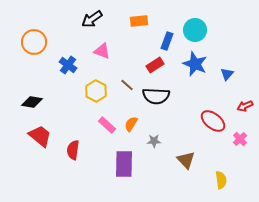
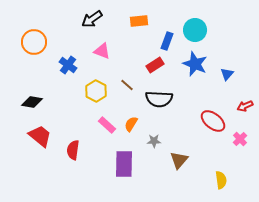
black semicircle: moved 3 px right, 3 px down
brown triangle: moved 7 px left; rotated 24 degrees clockwise
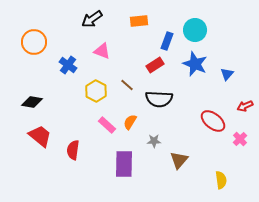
orange semicircle: moved 1 px left, 2 px up
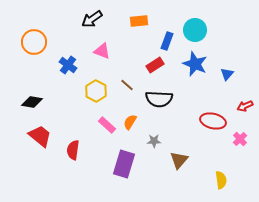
red ellipse: rotated 25 degrees counterclockwise
purple rectangle: rotated 16 degrees clockwise
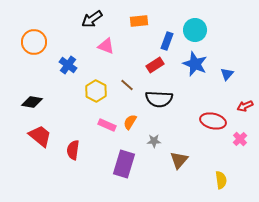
pink triangle: moved 4 px right, 5 px up
pink rectangle: rotated 18 degrees counterclockwise
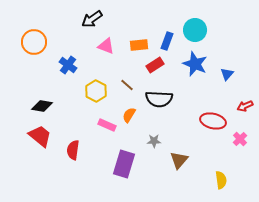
orange rectangle: moved 24 px down
black diamond: moved 10 px right, 4 px down
orange semicircle: moved 1 px left, 7 px up
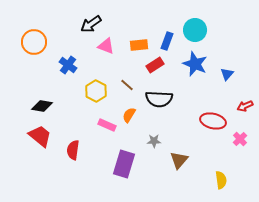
black arrow: moved 1 px left, 5 px down
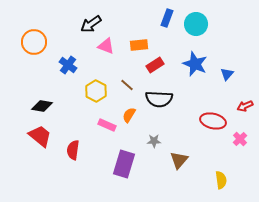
cyan circle: moved 1 px right, 6 px up
blue rectangle: moved 23 px up
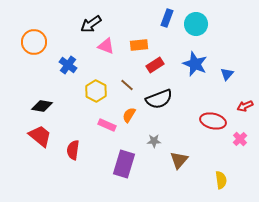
black semicircle: rotated 24 degrees counterclockwise
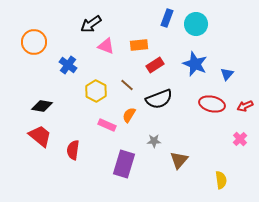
red ellipse: moved 1 px left, 17 px up
